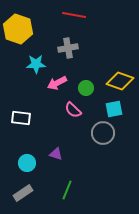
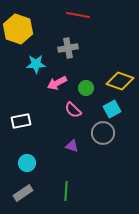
red line: moved 4 px right
cyan square: moved 2 px left; rotated 18 degrees counterclockwise
white rectangle: moved 3 px down; rotated 18 degrees counterclockwise
purple triangle: moved 16 px right, 8 px up
green line: moved 1 px left, 1 px down; rotated 18 degrees counterclockwise
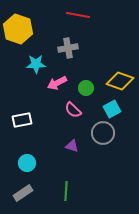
white rectangle: moved 1 px right, 1 px up
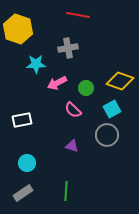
gray circle: moved 4 px right, 2 px down
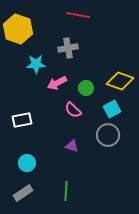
gray circle: moved 1 px right
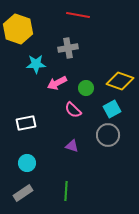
white rectangle: moved 4 px right, 3 px down
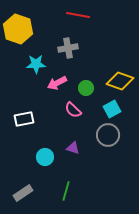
white rectangle: moved 2 px left, 4 px up
purple triangle: moved 1 px right, 2 px down
cyan circle: moved 18 px right, 6 px up
green line: rotated 12 degrees clockwise
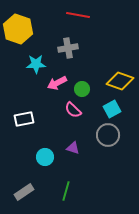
green circle: moved 4 px left, 1 px down
gray rectangle: moved 1 px right, 1 px up
